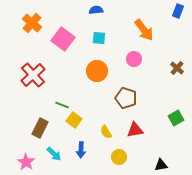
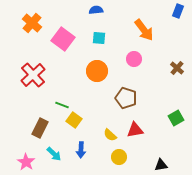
yellow semicircle: moved 4 px right, 3 px down; rotated 16 degrees counterclockwise
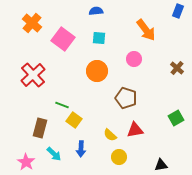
blue semicircle: moved 1 px down
orange arrow: moved 2 px right
brown rectangle: rotated 12 degrees counterclockwise
blue arrow: moved 1 px up
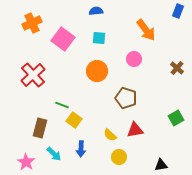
orange cross: rotated 24 degrees clockwise
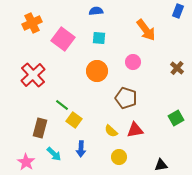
pink circle: moved 1 px left, 3 px down
green line: rotated 16 degrees clockwise
yellow semicircle: moved 1 px right, 4 px up
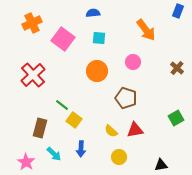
blue semicircle: moved 3 px left, 2 px down
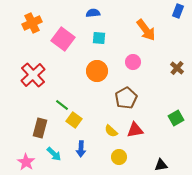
brown pentagon: rotated 25 degrees clockwise
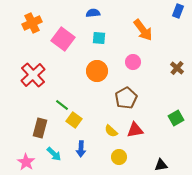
orange arrow: moved 3 px left
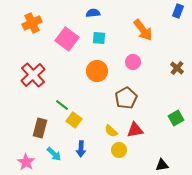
pink square: moved 4 px right
yellow circle: moved 7 px up
black triangle: moved 1 px right
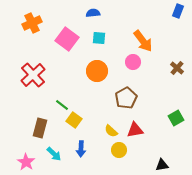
orange arrow: moved 11 px down
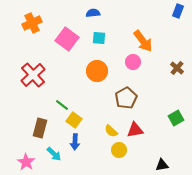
blue arrow: moved 6 px left, 7 px up
